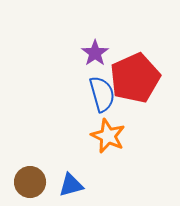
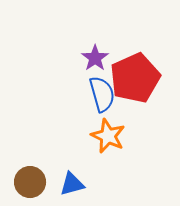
purple star: moved 5 px down
blue triangle: moved 1 px right, 1 px up
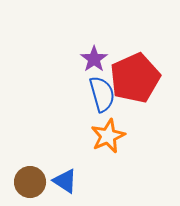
purple star: moved 1 px left, 1 px down
orange star: rotated 24 degrees clockwise
blue triangle: moved 7 px left, 3 px up; rotated 48 degrees clockwise
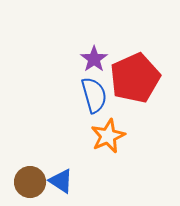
blue semicircle: moved 8 px left, 1 px down
blue triangle: moved 4 px left
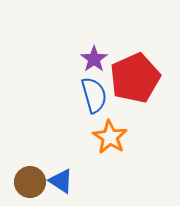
orange star: moved 2 px right, 1 px down; rotated 16 degrees counterclockwise
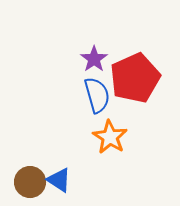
blue semicircle: moved 3 px right
blue triangle: moved 2 px left, 1 px up
